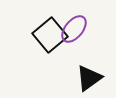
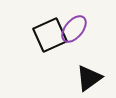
black square: rotated 16 degrees clockwise
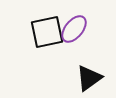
black square: moved 3 px left, 3 px up; rotated 12 degrees clockwise
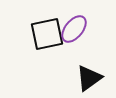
black square: moved 2 px down
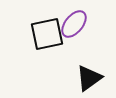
purple ellipse: moved 5 px up
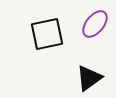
purple ellipse: moved 21 px right
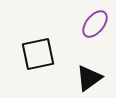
black square: moved 9 px left, 20 px down
